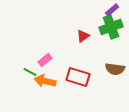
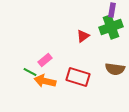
purple rectangle: rotated 40 degrees counterclockwise
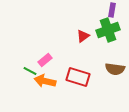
green cross: moved 3 px left, 3 px down
green line: moved 1 px up
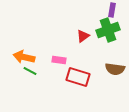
pink rectangle: moved 14 px right; rotated 48 degrees clockwise
orange arrow: moved 21 px left, 24 px up
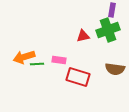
red triangle: rotated 24 degrees clockwise
orange arrow: rotated 30 degrees counterclockwise
green line: moved 7 px right, 7 px up; rotated 32 degrees counterclockwise
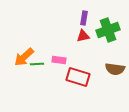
purple rectangle: moved 28 px left, 8 px down
orange arrow: rotated 25 degrees counterclockwise
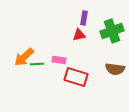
green cross: moved 4 px right, 1 px down
red triangle: moved 4 px left, 1 px up
red rectangle: moved 2 px left
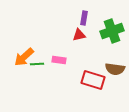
red rectangle: moved 17 px right, 3 px down
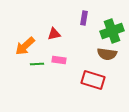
red triangle: moved 25 px left, 1 px up
orange arrow: moved 1 px right, 11 px up
brown semicircle: moved 8 px left, 15 px up
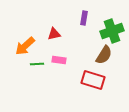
brown semicircle: moved 3 px left, 1 px down; rotated 66 degrees counterclockwise
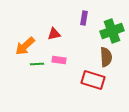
brown semicircle: moved 2 px right, 2 px down; rotated 36 degrees counterclockwise
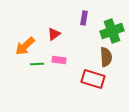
red triangle: rotated 24 degrees counterclockwise
red rectangle: moved 1 px up
